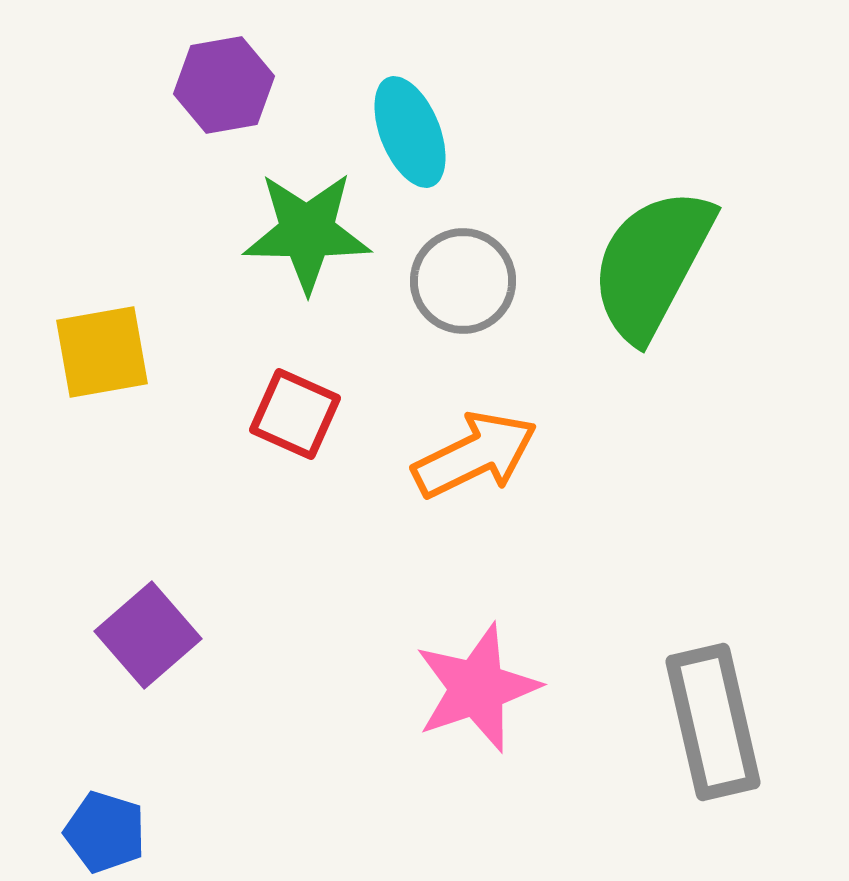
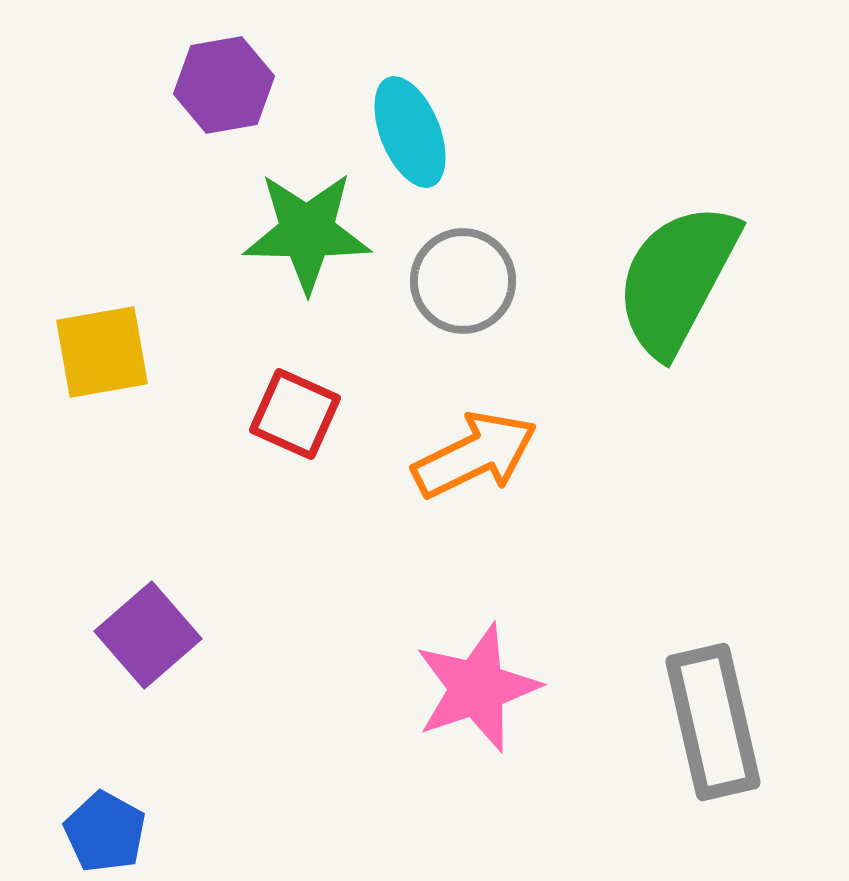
green semicircle: moved 25 px right, 15 px down
blue pentagon: rotated 12 degrees clockwise
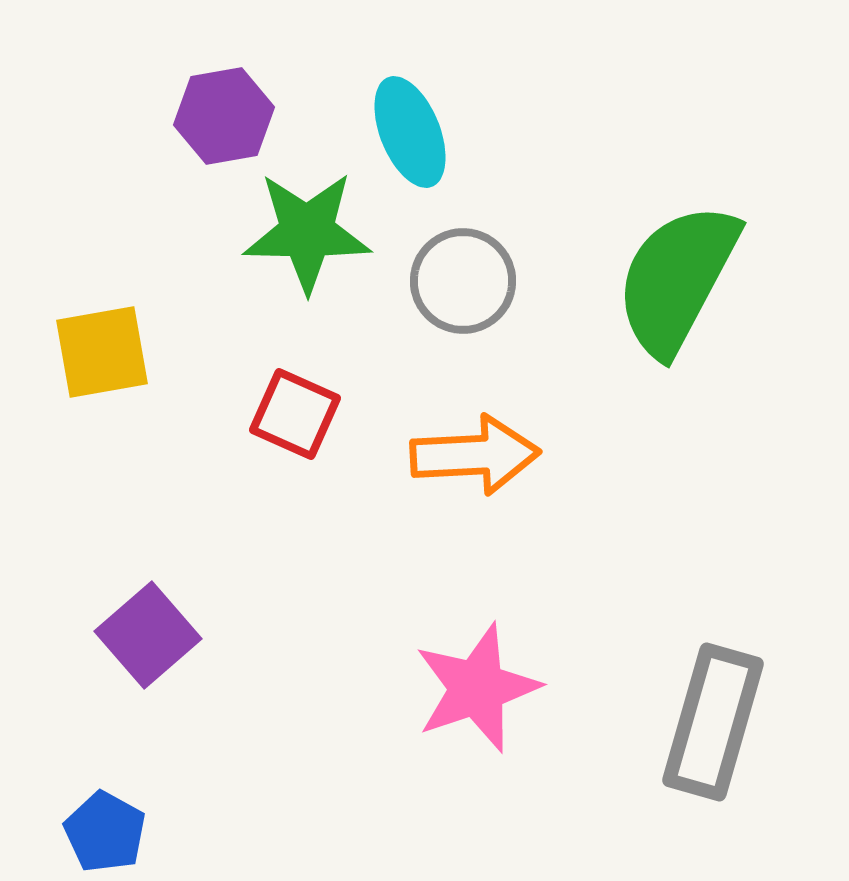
purple hexagon: moved 31 px down
orange arrow: rotated 23 degrees clockwise
gray rectangle: rotated 29 degrees clockwise
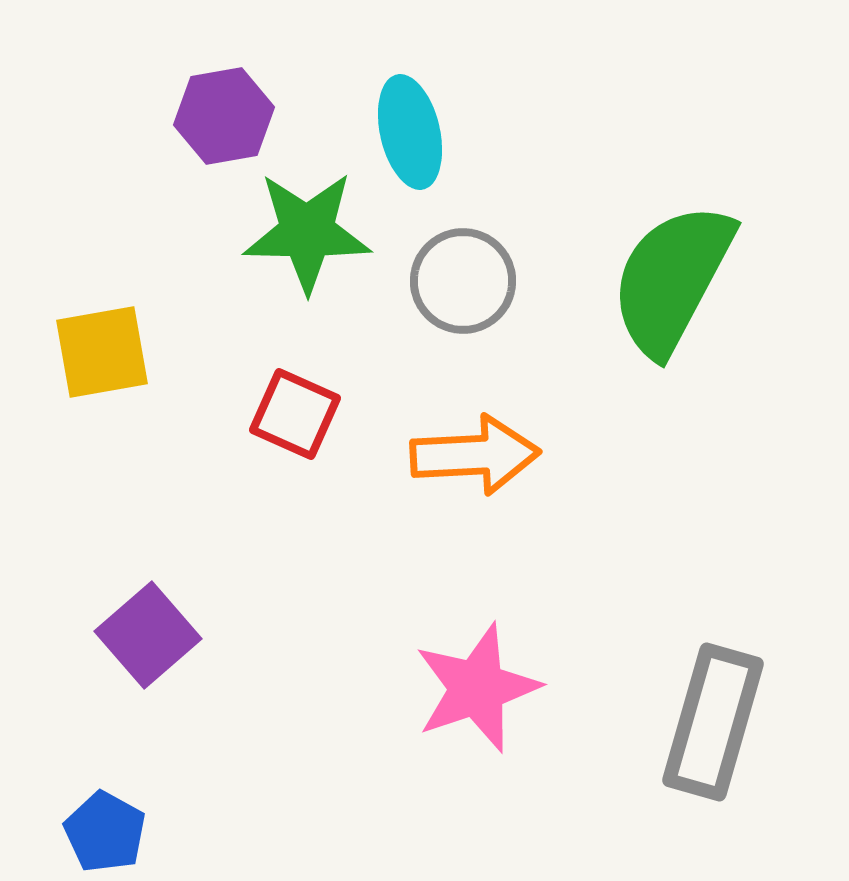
cyan ellipse: rotated 9 degrees clockwise
green semicircle: moved 5 px left
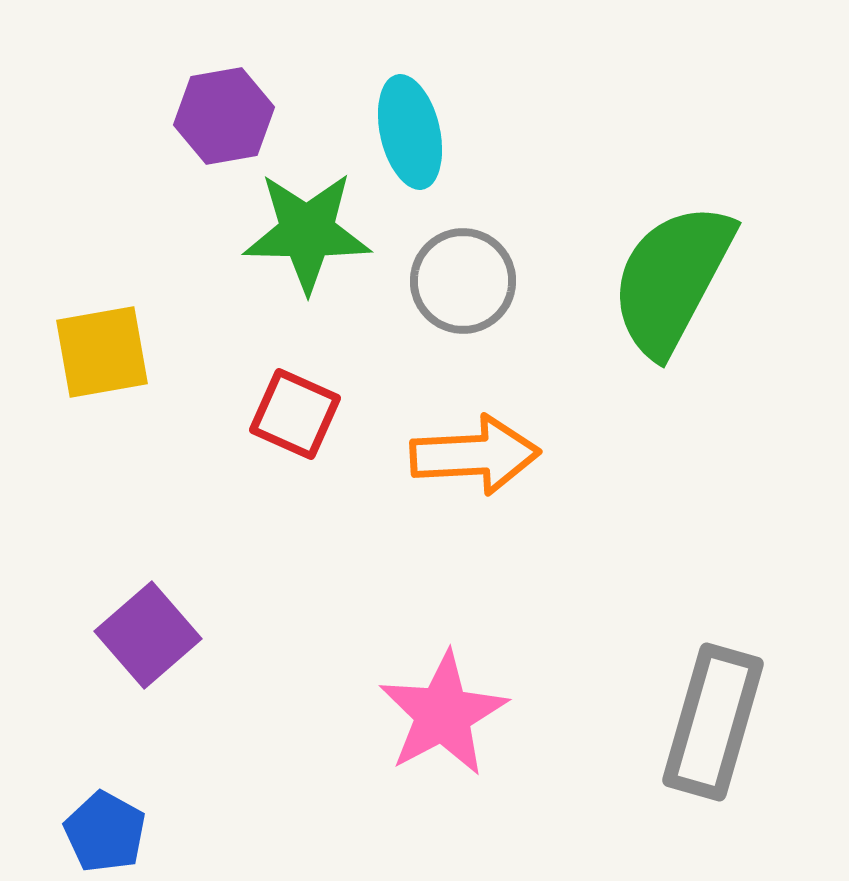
pink star: moved 34 px left, 26 px down; rotated 9 degrees counterclockwise
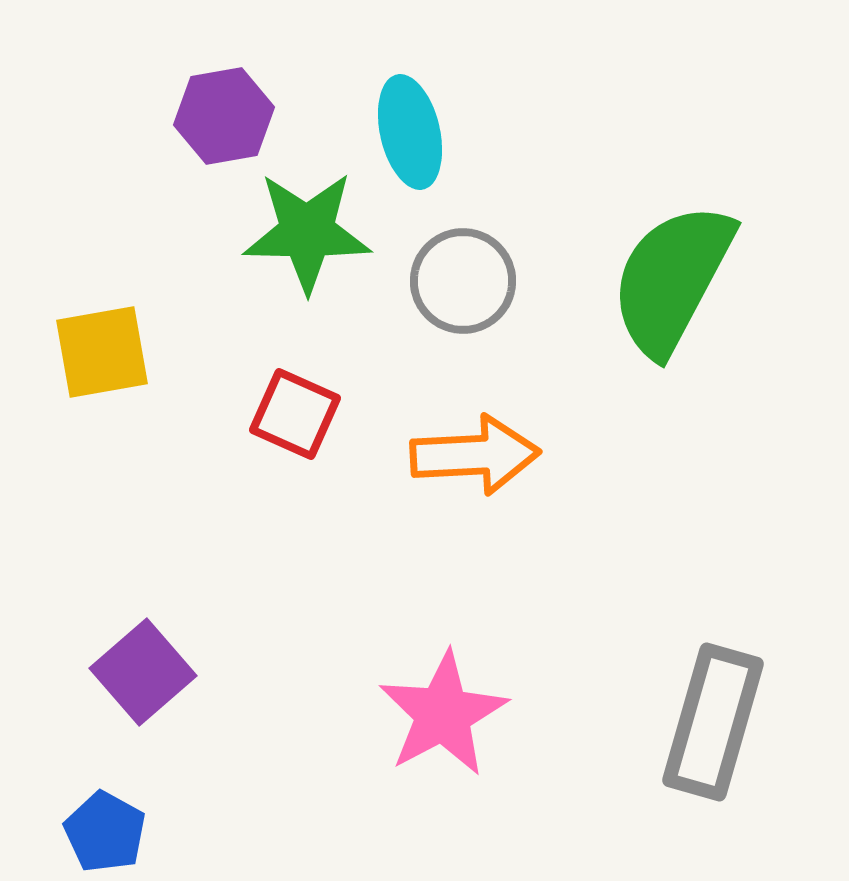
purple square: moved 5 px left, 37 px down
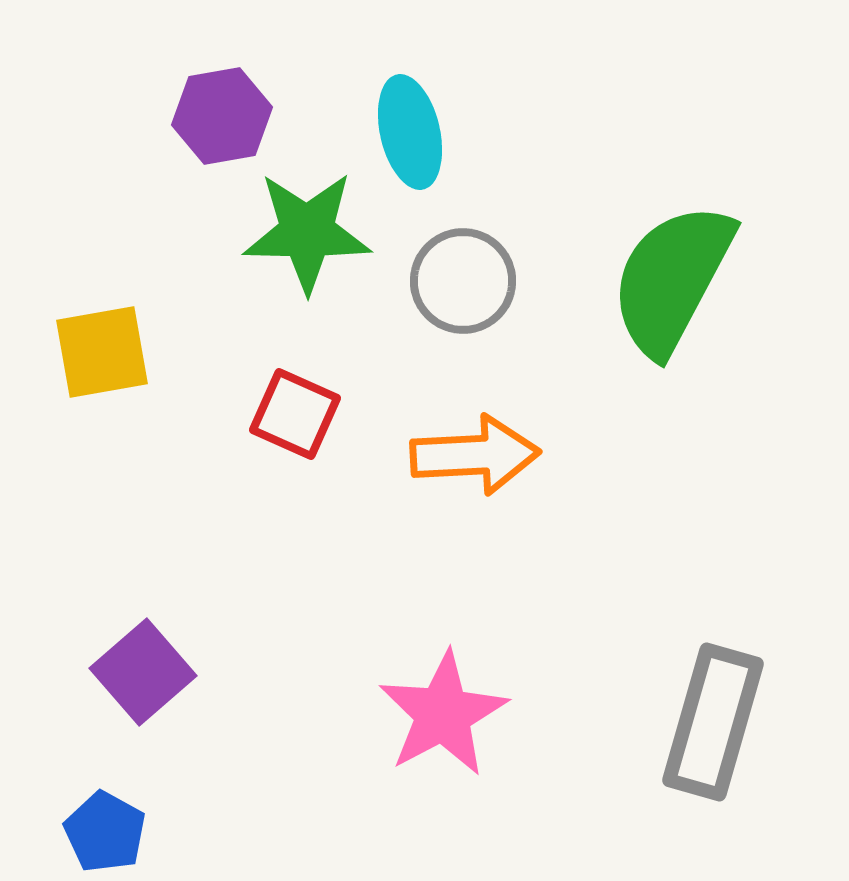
purple hexagon: moved 2 px left
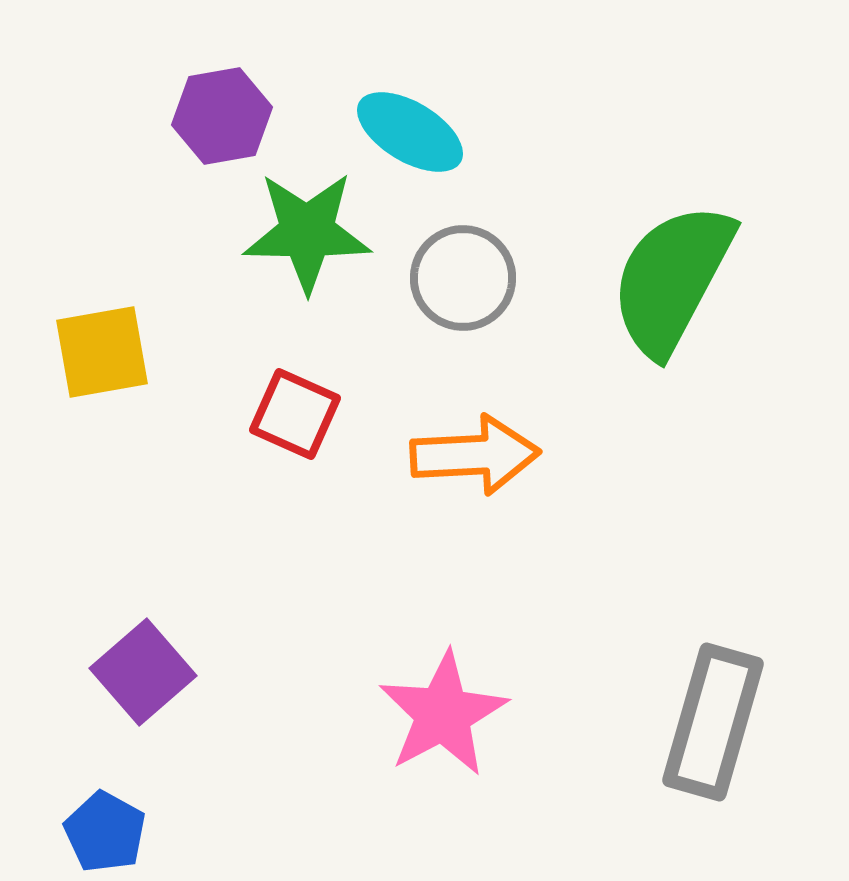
cyan ellipse: rotated 46 degrees counterclockwise
gray circle: moved 3 px up
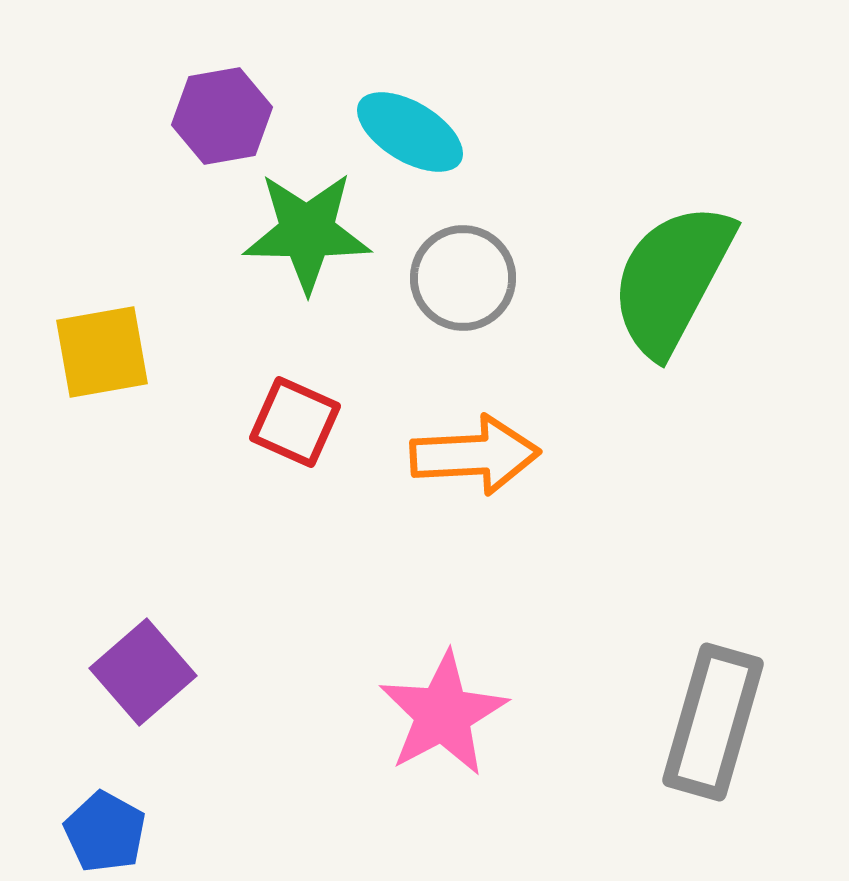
red square: moved 8 px down
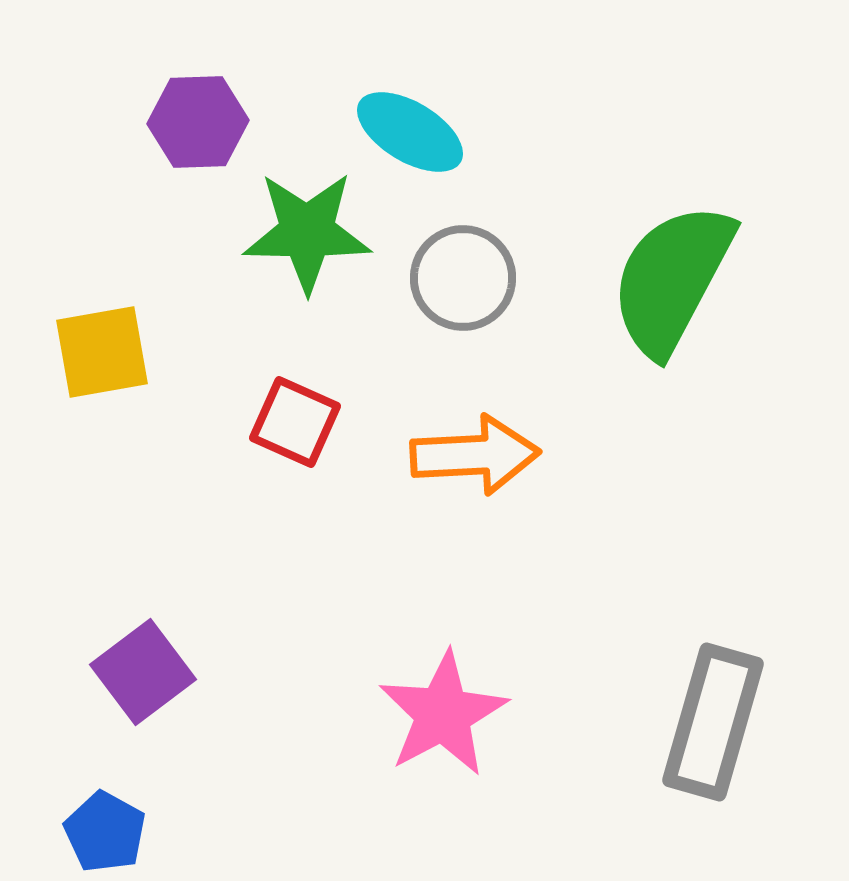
purple hexagon: moved 24 px left, 6 px down; rotated 8 degrees clockwise
purple square: rotated 4 degrees clockwise
